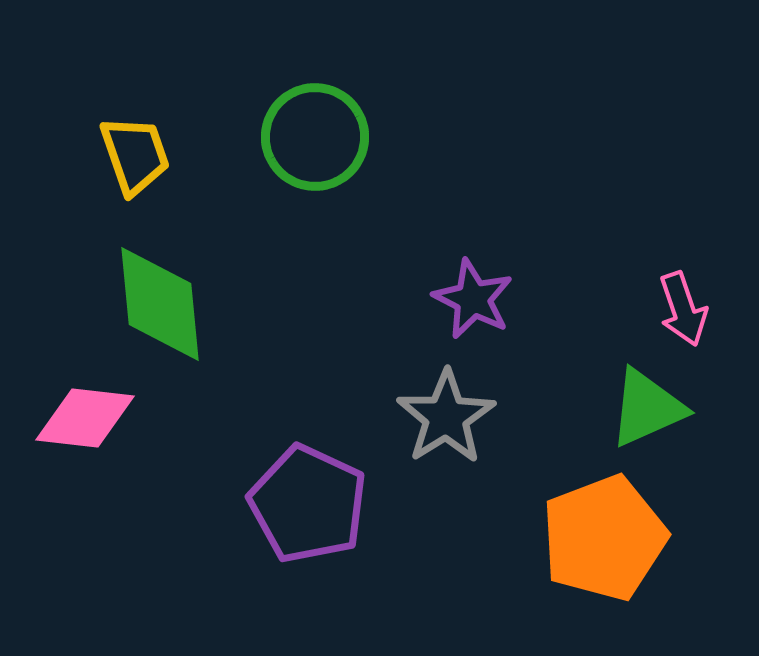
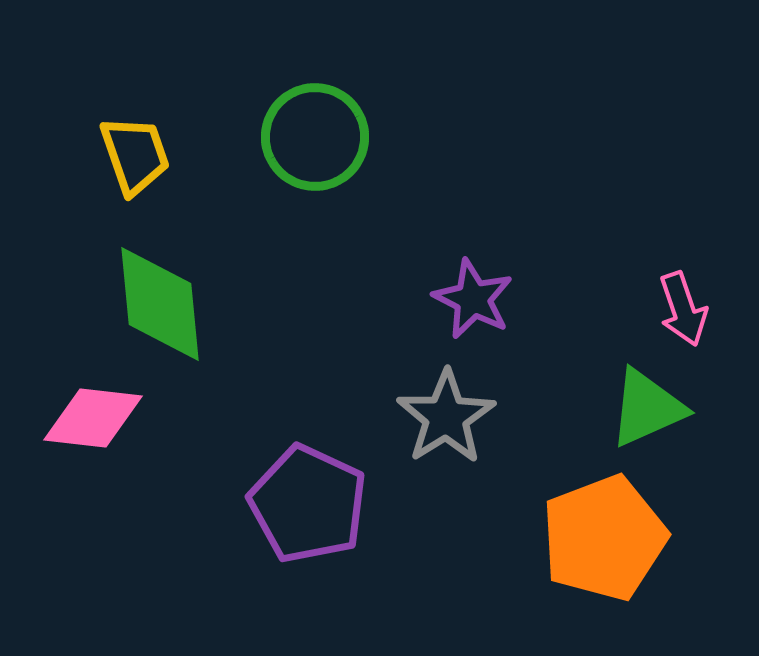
pink diamond: moved 8 px right
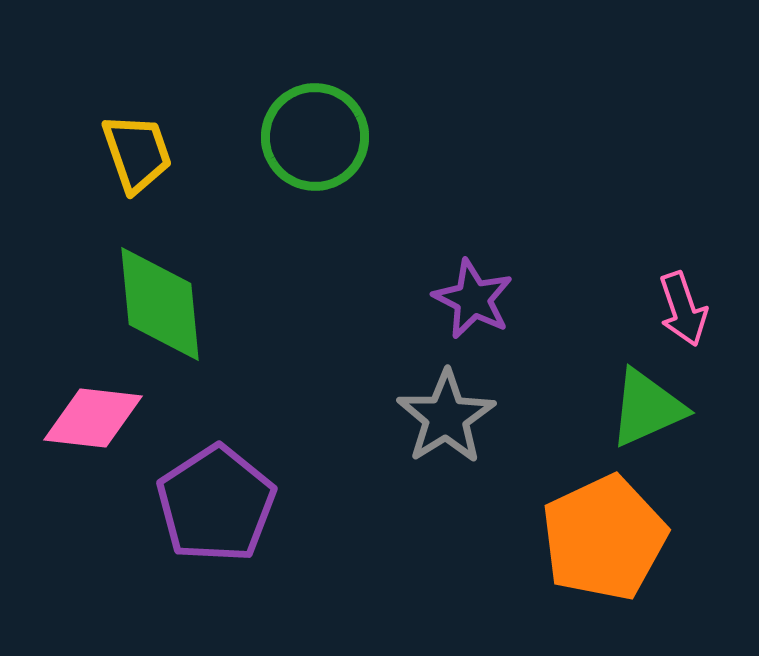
yellow trapezoid: moved 2 px right, 2 px up
purple pentagon: moved 92 px left; rotated 14 degrees clockwise
orange pentagon: rotated 4 degrees counterclockwise
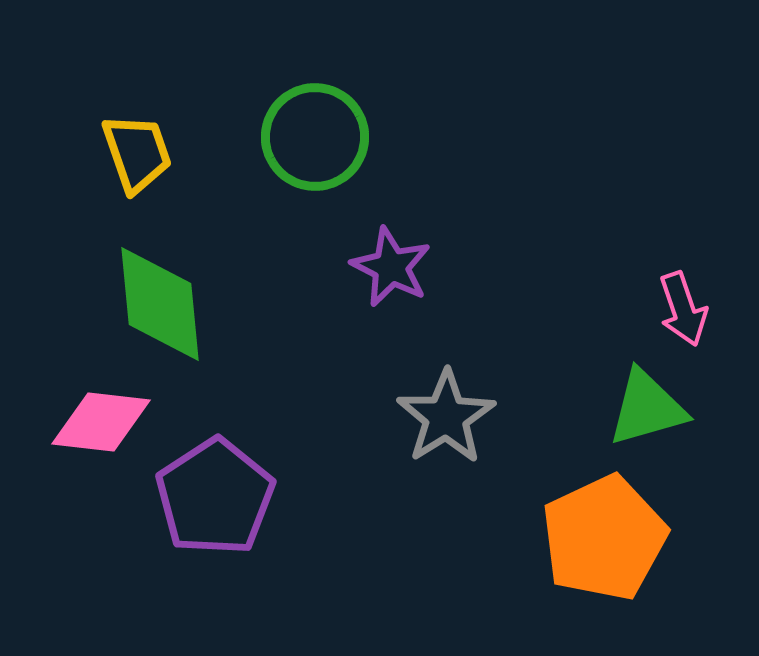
purple star: moved 82 px left, 32 px up
green triangle: rotated 8 degrees clockwise
pink diamond: moved 8 px right, 4 px down
purple pentagon: moved 1 px left, 7 px up
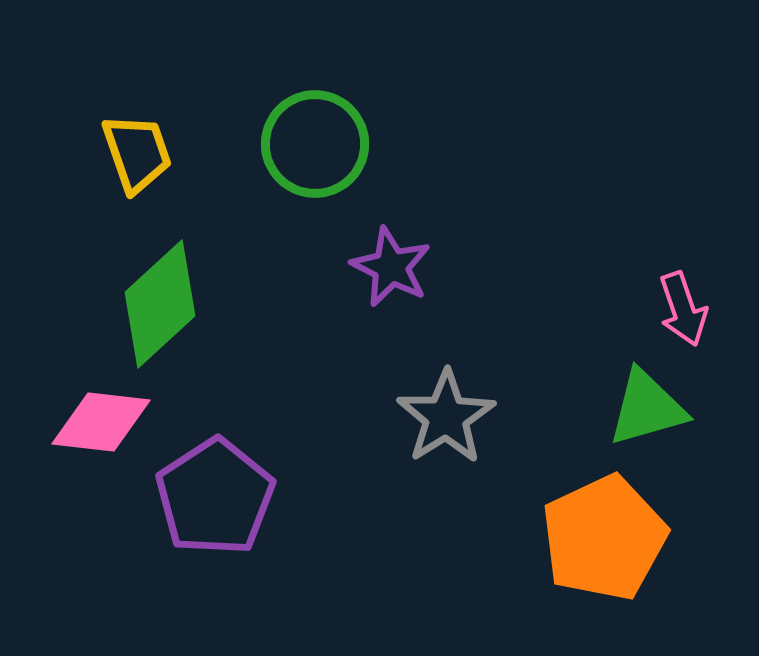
green circle: moved 7 px down
green diamond: rotated 53 degrees clockwise
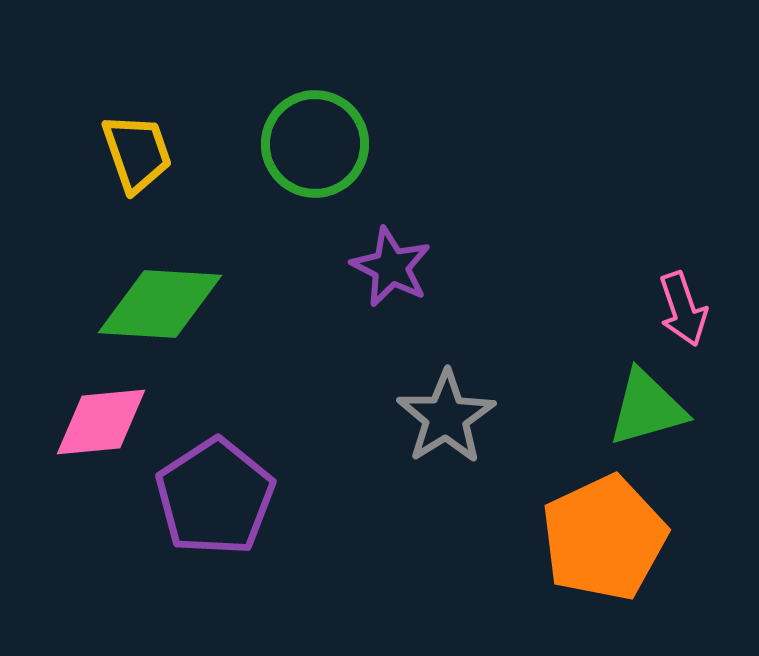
green diamond: rotated 46 degrees clockwise
pink diamond: rotated 12 degrees counterclockwise
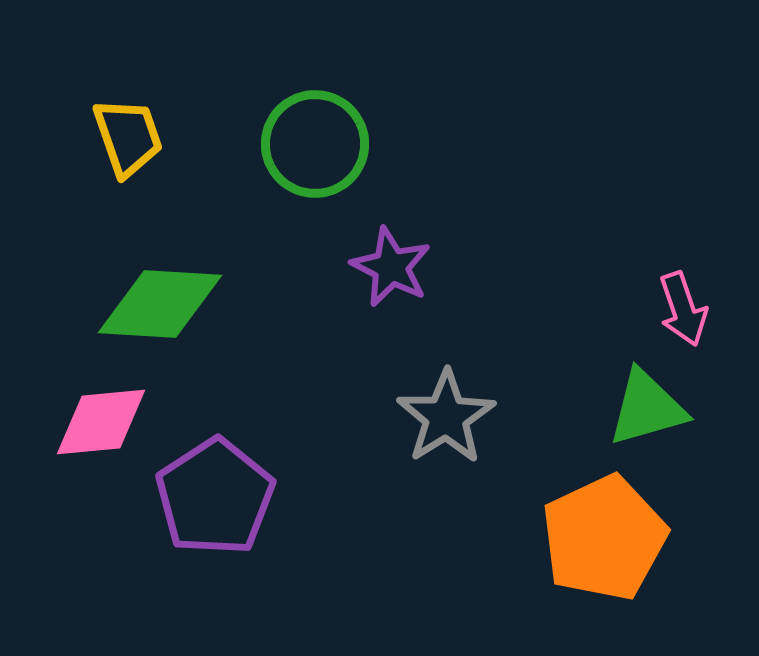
yellow trapezoid: moved 9 px left, 16 px up
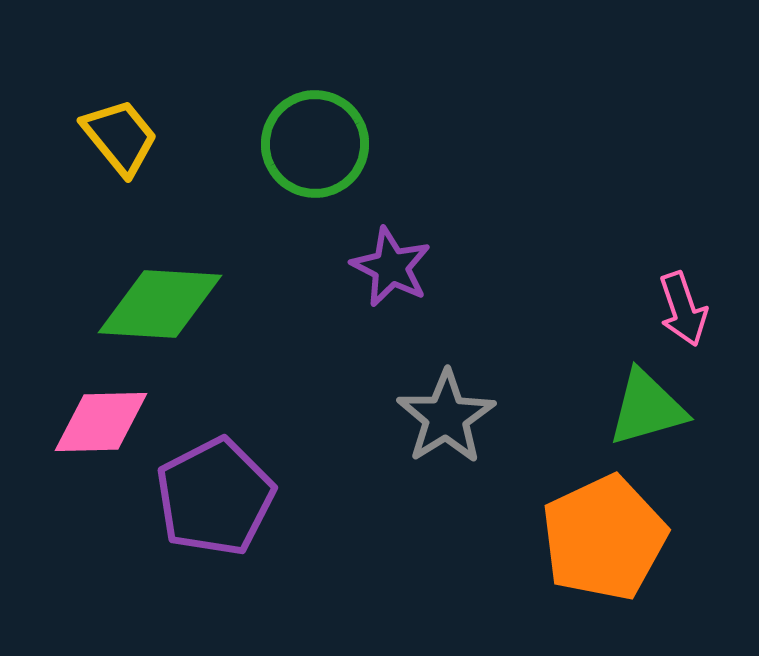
yellow trapezoid: moved 8 px left; rotated 20 degrees counterclockwise
pink diamond: rotated 4 degrees clockwise
purple pentagon: rotated 6 degrees clockwise
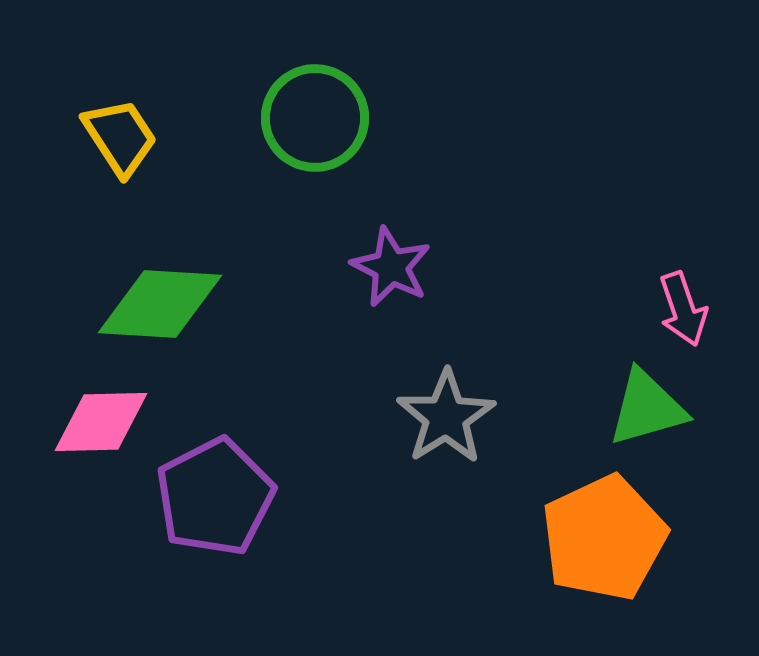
yellow trapezoid: rotated 6 degrees clockwise
green circle: moved 26 px up
